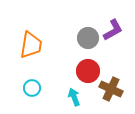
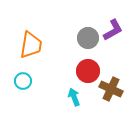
cyan circle: moved 9 px left, 7 px up
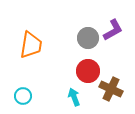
cyan circle: moved 15 px down
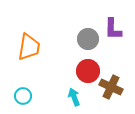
purple L-shape: moved 1 px up; rotated 120 degrees clockwise
gray circle: moved 1 px down
orange trapezoid: moved 2 px left, 2 px down
brown cross: moved 2 px up
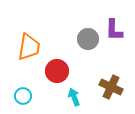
purple L-shape: moved 1 px right, 1 px down
red circle: moved 31 px left
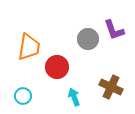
purple L-shape: rotated 20 degrees counterclockwise
red circle: moved 4 px up
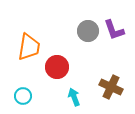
gray circle: moved 8 px up
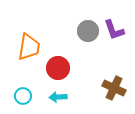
red circle: moved 1 px right, 1 px down
brown cross: moved 3 px right, 1 px down
cyan arrow: moved 16 px left; rotated 72 degrees counterclockwise
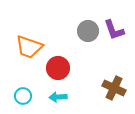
orange trapezoid: rotated 100 degrees clockwise
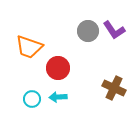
purple L-shape: rotated 15 degrees counterclockwise
cyan circle: moved 9 px right, 3 px down
